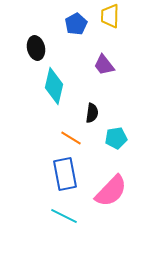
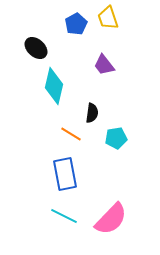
yellow trapezoid: moved 2 px left, 2 px down; rotated 20 degrees counterclockwise
black ellipse: rotated 35 degrees counterclockwise
orange line: moved 4 px up
pink semicircle: moved 28 px down
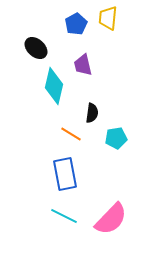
yellow trapezoid: rotated 25 degrees clockwise
purple trapezoid: moved 21 px left; rotated 25 degrees clockwise
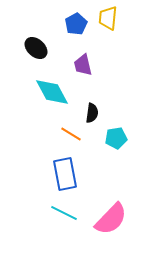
cyan diamond: moved 2 px left, 6 px down; rotated 42 degrees counterclockwise
cyan line: moved 3 px up
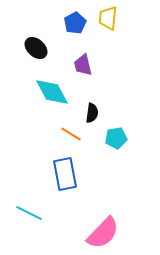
blue pentagon: moved 1 px left, 1 px up
cyan line: moved 35 px left
pink semicircle: moved 8 px left, 14 px down
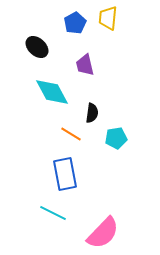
black ellipse: moved 1 px right, 1 px up
purple trapezoid: moved 2 px right
cyan line: moved 24 px right
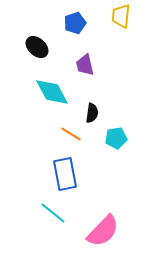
yellow trapezoid: moved 13 px right, 2 px up
blue pentagon: rotated 10 degrees clockwise
cyan line: rotated 12 degrees clockwise
pink semicircle: moved 2 px up
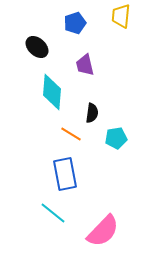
cyan diamond: rotated 33 degrees clockwise
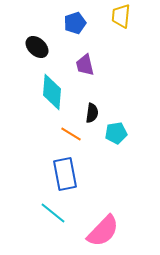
cyan pentagon: moved 5 px up
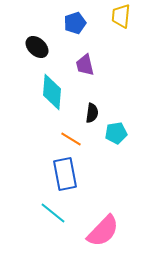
orange line: moved 5 px down
